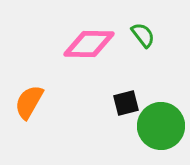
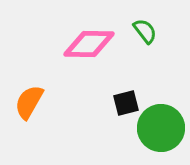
green semicircle: moved 2 px right, 4 px up
green circle: moved 2 px down
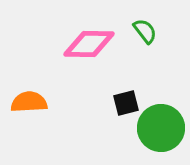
orange semicircle: rotated 57 degrees clockwise
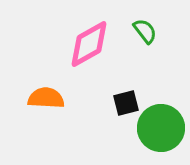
pink diamond: rotated 30 degrees counterclockwise
orange semicircle: moved 17 px right, 4 px up; rotated 6 degrees clockwise
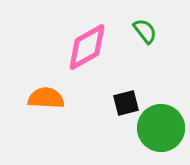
pink diamond: moved 2 px left, 3 px down
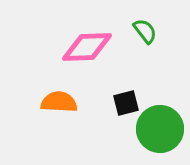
pink diamond: rotated 27 degrees clockwise
orange semicircle: moved 13 px right, 4 px down
green circle: moved 1 px left, 1 px down
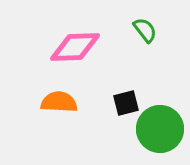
green semicircle: moved 1 px up
pink diamond: moved 12 px left
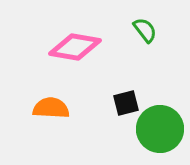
pink diamond: rotated 12 degrees clockwise
orange semicircle: moved 8 px left, 6 px down
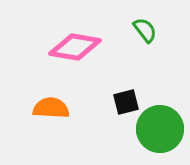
black square: moved 1 px up
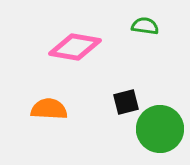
green semicircle: moved 4 px up; rotated 44 degrees counterclockwise
orange semicircle: moved 2 px left, 1 px down
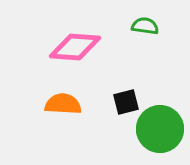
pink diamond: rotated 6 degrees counterclockwise
orange semicircle: moved 14 px right, 5 px up
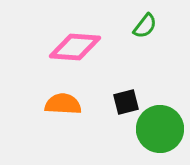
green semicircle: rotated 120 degrees clockwise
